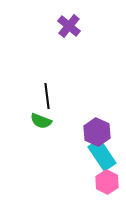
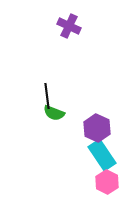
purple cross: rotated 15 degrees counterclockwise
green semicircle: moved 13 px right, 8 px up
purple hexagon: moved 4 px up
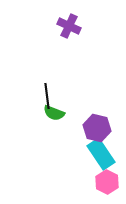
purple hexagon: rotated 12 degrees counterclockwise
cyan rectangle: moved 1 px left, 1 px up
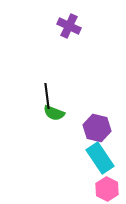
cyan rectangle: moved 1 px left, 4 px down
pink hexagon: moved 7 px down
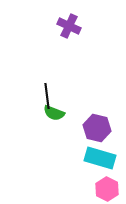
cyan rectangle: rotated 40 degrees counterclockwise
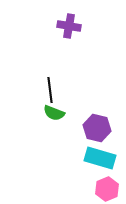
purple cross: rotated 15 degrees counterclockwise
black line: moved 3 px right, 6 px up
pink hexagon: rotated 10 degrees clockwise
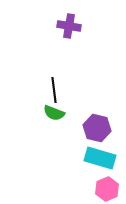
black line: moved 4 px right
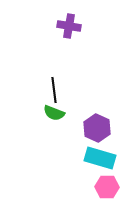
purple hexagon: rotated 12 degrees clockwise
pink hexagon: moved 2 px up; rotated 25 degrees clockwise
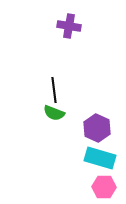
pink hexagon: moved 3 px left
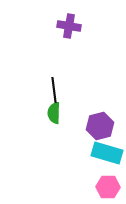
green semicircle: rotated 70 degrees clockwise
purple hexagon: moved 3 px right, 2 px up; rotated 20 degrees clockwise
cyan rectangle: moved 7 px right, 5 px up
pink hexagon: moved 4 px right
